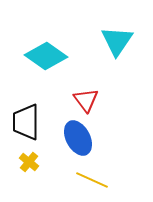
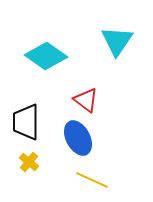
red triangle: rotated 16 degrees counterclockwise
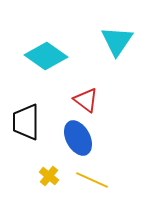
yellow cross: moved 20 px right, 14 px down
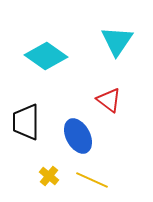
red triangle: moved 23 px right
blue ellipse: moved 2 px up
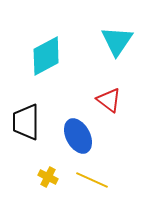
cyan diamond: rotated 63 degrees counterclockwise
yellow cross: moved 1 px left, 1 px down; rotated 12 degrees counterclockwise
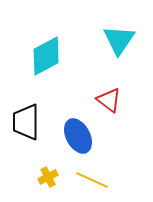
cyan triangle: moved 2 px right, 1 px up
yellow cross: rotated 36 degrees clockwise
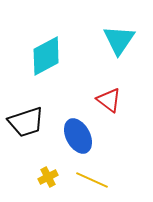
black trapezoid: rotated 108 degrees counterclockwise
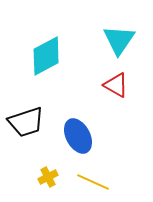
red triangle: moved 7 px right, 15 px up; rotated 8 degrees counterclockwise
yellow line: moved 1 px right, 2 px down
